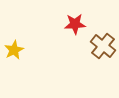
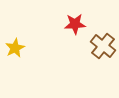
yellow star: moved 1 px right, 2 px up
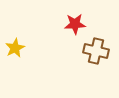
brown cross: moved 7 px left, 5 px down; rotated 25 degrees counterclockwise
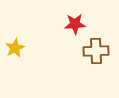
brown cross: rotated 15 degrees counterclockwise
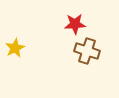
brown cross: moved 9 px left; rotated 20 degrees clockwise
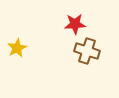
yellow star: moved 2 px right
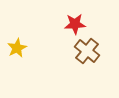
brown cross: rotated 20 degrees clockwise
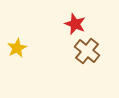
red star: rotated 25 degrees clockwise
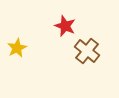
red star: moved 10 px left, 2 px down
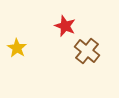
yellow star: rotated 12 degrees counterclockwise
